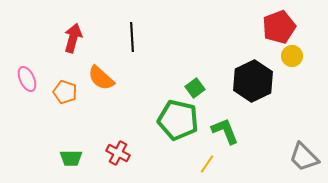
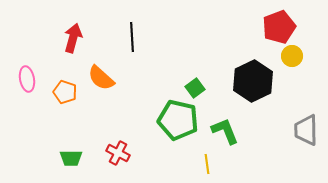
pink ellipse: rotated 15 degrees clockwise
gray trapezoid: moved 2 px right, 27 px up; rotated 44 degrees clockwise
yellow line: rotated 42 degrees counterclockwise
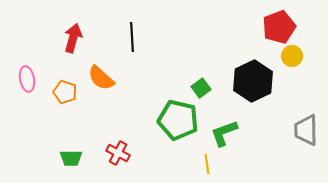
green square: moved 6 px right
green L-shape: moved 1 px left, 2 px down; rotated 88 degrees counterclockwise
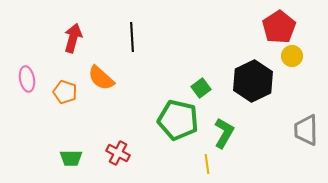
red pentagon: rotated 12 degrees counterclockwise
green L-shape: rotated 140 degrees clockwise
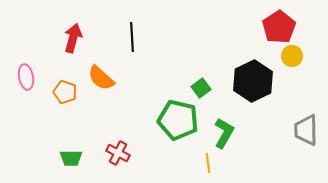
pink ellipse: moved 1 px left, 2 px up
yellow line: moved 1 px right, 1 px up
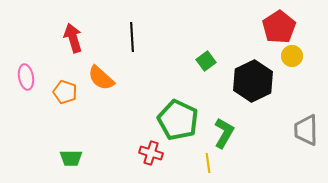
red arrow: rotated 32 degrees counterclockwise
green square: moved 5 px right, 27 px up
green pentagon: rotated 12 degrees clockwise
red cross: moved 33 px right; rotated 10 degrees counterclockwise
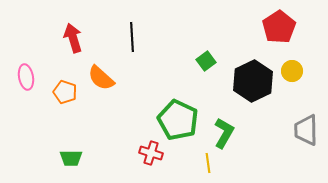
yellow circle: moved 15 px down
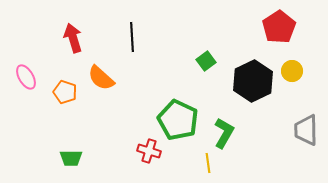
pink ellipse: rotated 20 degrees counterclockwise
red cross: moved 2 px left, 2 px up
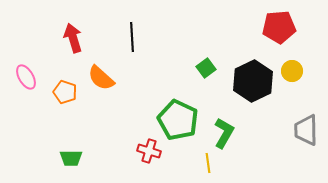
red pentagon: rotated 28 degrees clockwise
green square: moved 7 px down
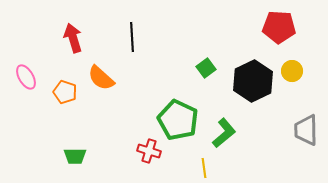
red pentagon: rotated 8 degrees clockwise
green L-shape: rotated 20 degrees clockwise
green trapezoid: moved 4 px right, 2 px up
yellow line: moved 4 px left, 5 px down
